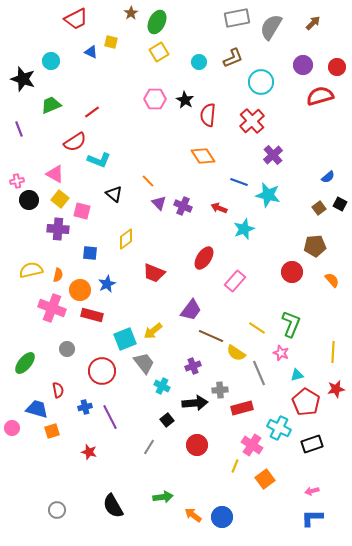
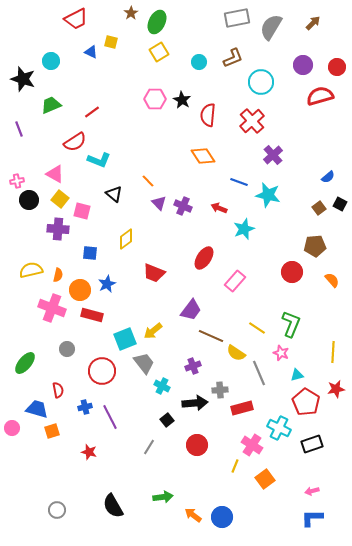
black star at (185, 100): moved 3 px left
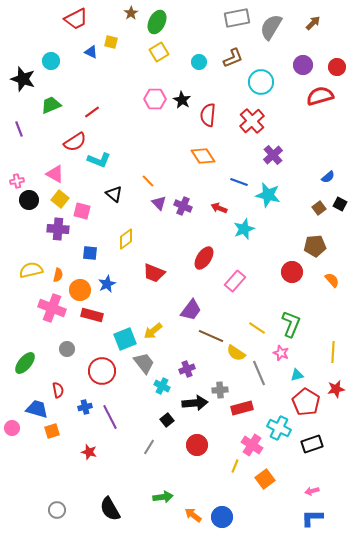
purple cross at (193, 366): moved 6 px left, 3 px down
black semicircle at (113, 506): moved 3 px left, 3 px down
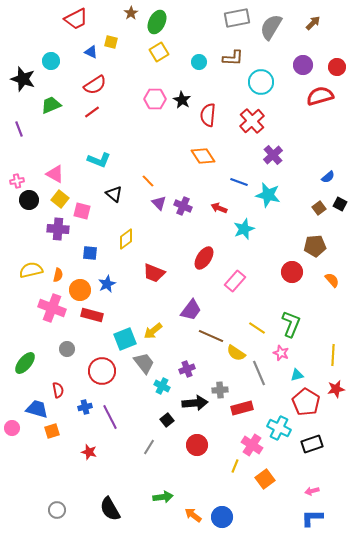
brown L-shape at (233, 58): rotated 25 degrees clockwise
red semicircle at (75, 142): moved 20 px right, 57 px up
yellow line at (333, 352): moved 3 px down
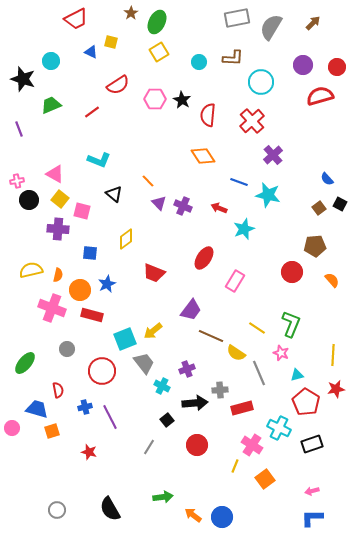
red semicircle at (95, 85): moved 23 px right
blue semicircle at (328, 177): moved 1 px left, 2 px down; rotated 88 degrees clockwise
pink rectangle at (235, 281): rotated 10 degrees counterclockwise
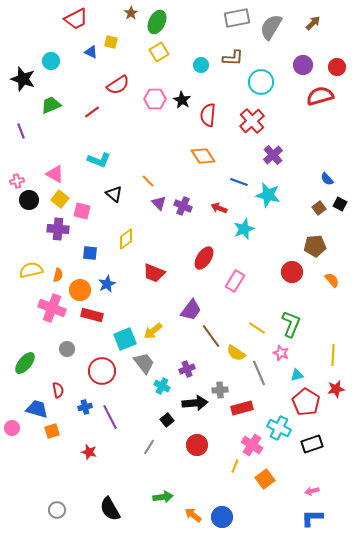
cyan circle at (199, 62): moved 2 px right, 3 px down
purple line at (19, 129): moved 2 px right, 2 px down
brown line at (211, 336): rotated 30 degrees clockwise
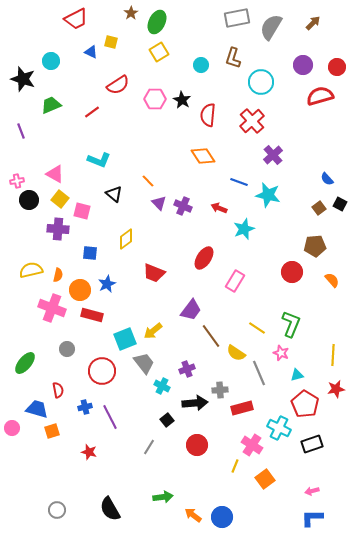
brown L-shape at (233, 58): rotated 105 degrees clockwise
red pentagon at (306, 402): moved 1 px left, 2 px down
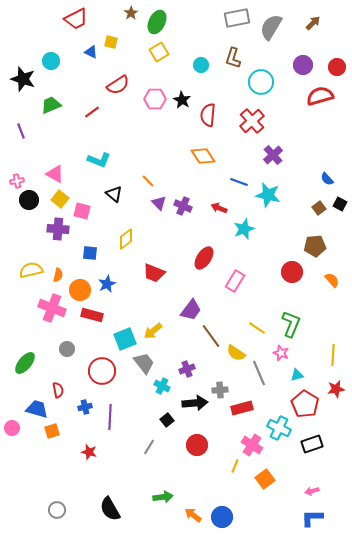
purple line at (110, 417): rotated 30 degrees clockwise
